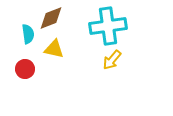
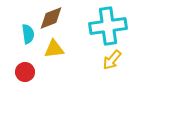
yellow triangle: rotated 20 degrees counterclockwise
red circle: moved 3 px down
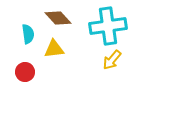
brown diamond: moved 7 px right; rotated 68 degrees clockwise
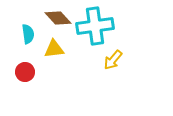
cyan cross: moved 13 px left
yellow arrow: moved 1 px right
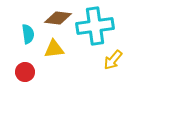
brown diamond: rotated 40 degrees counterclockwise
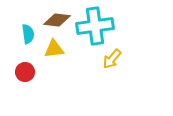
brown diamond: moved 1 px left, 2 px down
yellow arrow: moved 1 px left, 1 px up
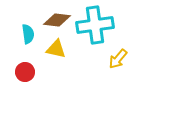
cyan cross: moved 1 px up
yellow triangle: moved 2 px right; rotated 20 degrees clockwise
yellow arrow: moved 6 px right
